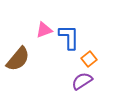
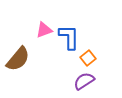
orange square: moved 1 px left, 1 px up
purple semicircle: moved 2 px right
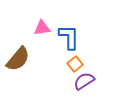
pink triangle: moved 2 px left, 2 px up; rotated 12 degrees clockwise
orange square: moved 13 px left, 6 px down
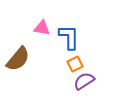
pink triangle: rotated 18 degrees clockwise
orange square: rotated 14 degrees clockwise
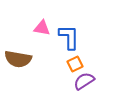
brown semicircle: rotated 60 degrees clockwise
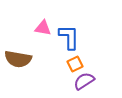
pink triangle: moved 1 px right
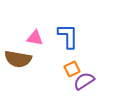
pink triangle: moved 8 px left, 10 px down
blue L-shape: moved 1 px left, 1 px up
orange square: moved 3 px left, 5 px down
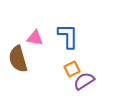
brown semicircle: rotated 64 degrees clockwise
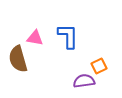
orange square: moved 27 px right, 3 px up
purple semicircle: rotated 25 degrees clockwise
